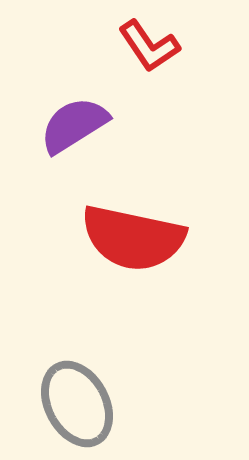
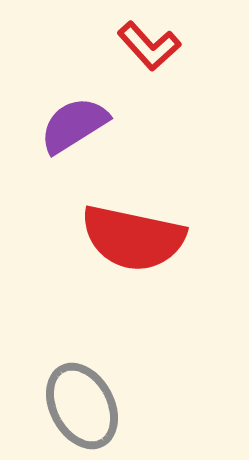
red L-shape: rotated 8 degrees counterclockwise
gray ellipse: moved 5 px right, 2 px down
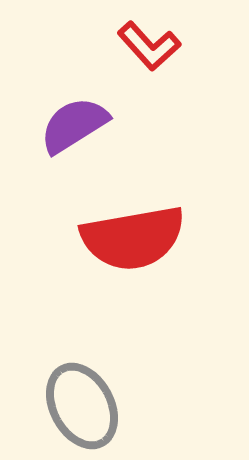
red semicircle: rotated 22 degrees counterclockwise
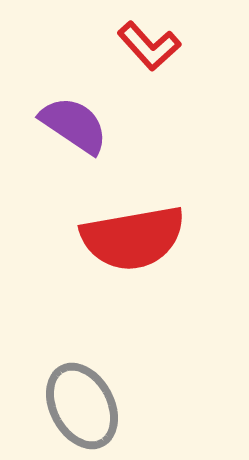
purple semicircle: rotated 66 degrees clockwise
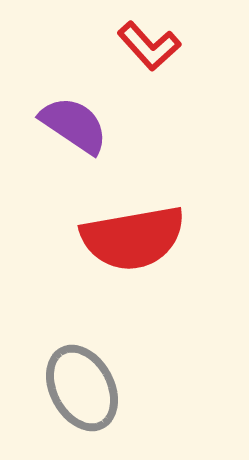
gray ellipse: moved 18 px up
